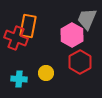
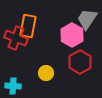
gray trapezoid: rotated 10 degrees clockwise
cyan cross: moved 6 px left, 7 px down
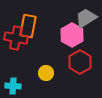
gray trapezoid: moved 1 px left, 1 px up; rotated 25 degrees clockwise
red cross: rotated 10 degrees counterclockwise
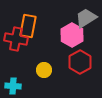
red cross: moved 1 px down
yellow circle: moved 2 px left, 3 px up
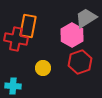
red hexagon: rotated 10 degrees clockwise
yellow circle: moved 1 px left, 2 px up
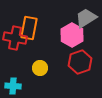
orange rectangle: moved 1 px right, 2 px down
red cross: moved 1 px left, 1 px up
yellow circle: moved 3 px left
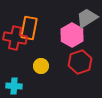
gray trapezoid: moved 1 px right
yellow circle: moved 1 px right, 2 px up
cyan cross: moved 1 px right
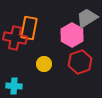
yellow circle: moved 3 px right, 2 px up
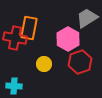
pink hexagon: moved 4 px left, 4 px down
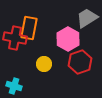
cyan cross: rotated 14 degrees clockwise
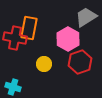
gray trapezoid: moved 1 px left, 1 px up
cyan cross: moved 1 px left, 1 px down
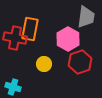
gray trapezoid: rotated 130 degrees clockwise
orange rectangle: moved 1 px right, 1 px down
